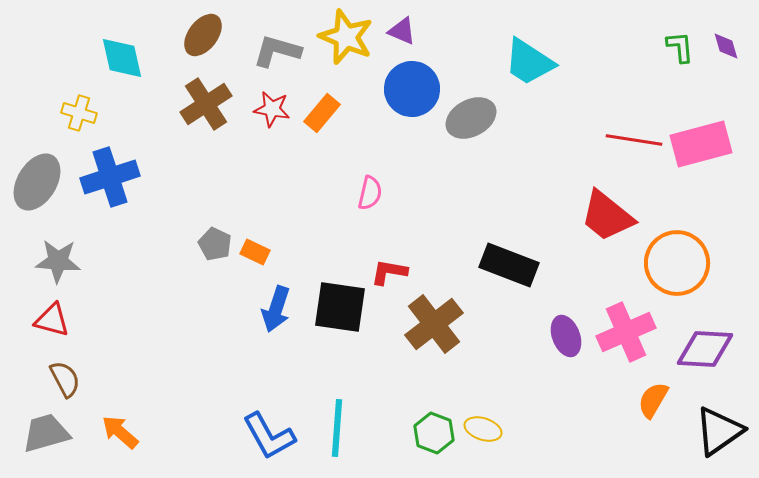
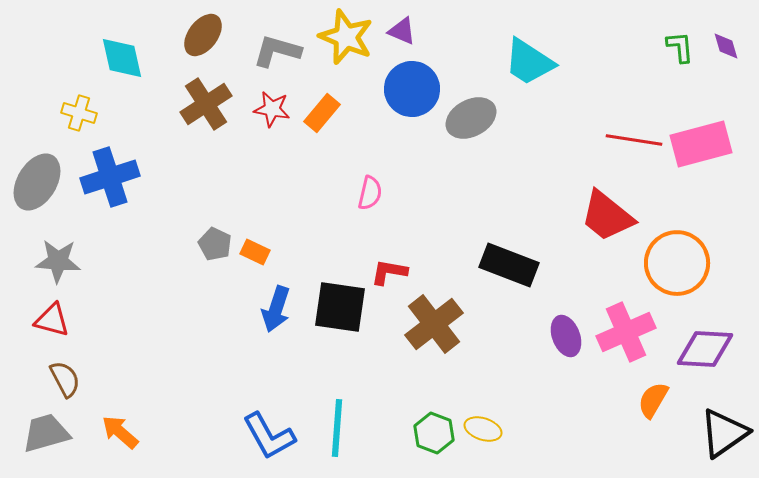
black triangle at (719, 431): moved 5 px right, 2 px down
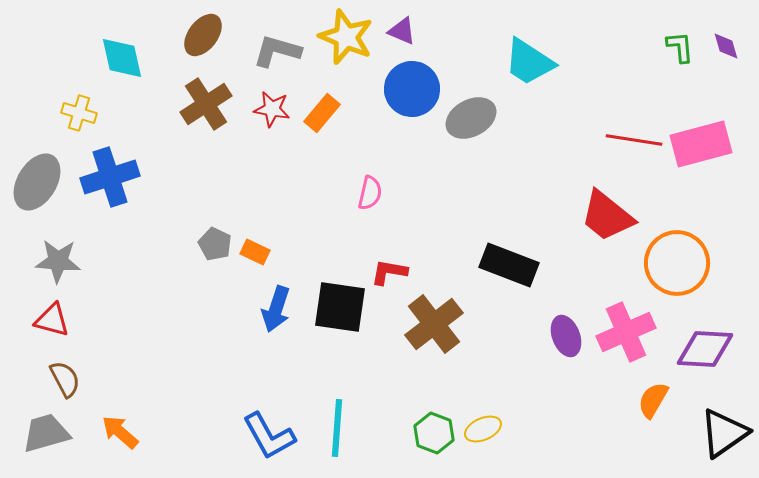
yellow ellipse at (483, 429): rotated 42 degrees counterclockwise
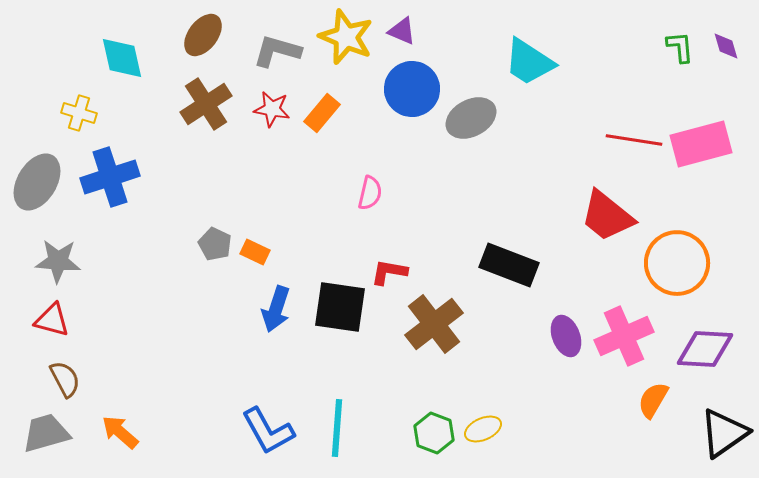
pink cross at (626, 332): moved 2 px left, 4 px down
blue L-shape at (269, 436): moved 1 px left, 5 px up
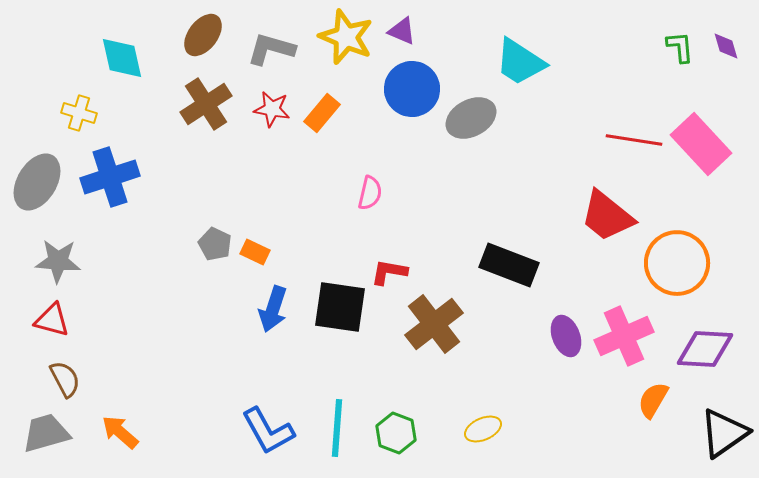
gray L-shape at (277, 51): moved 6 px left, 2 px up
cyan trapezoid at (529, 62): moved 9 px left
pink rectangle at (701, 144): rotated 62 degrees clockwise
blue arrow at (276, 309): moved 3 px left
green hexagon at (434, 433): moved 38 px left
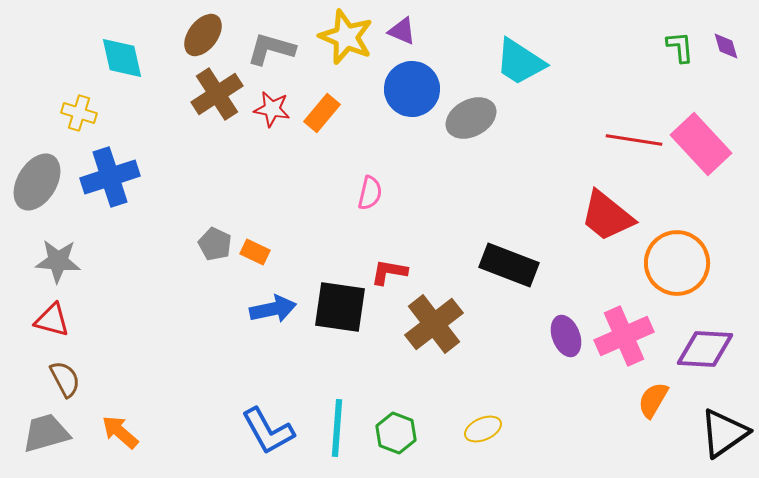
brown cross at (206, 104): moved 11 px right, 10 px up
blue arrow at (273, 309): rotated 120 degrees counterclockwise
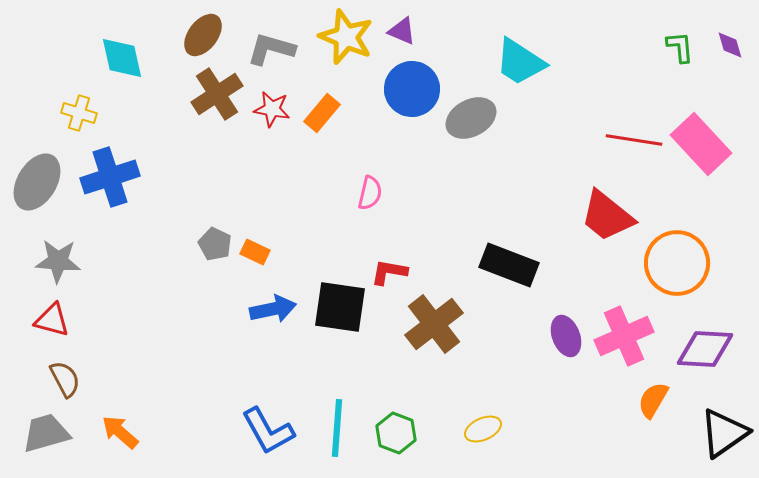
purple diamond at (726, 46): moved 4 px right, 1 px up
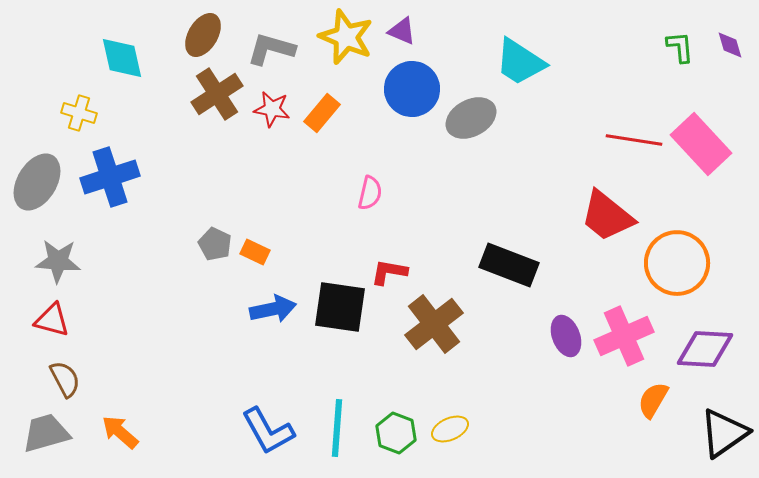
brown ellipse at (203, 35): rotated 6 degrees counterclockwise
yellow ellipse at (483, 429): moved 33 px left
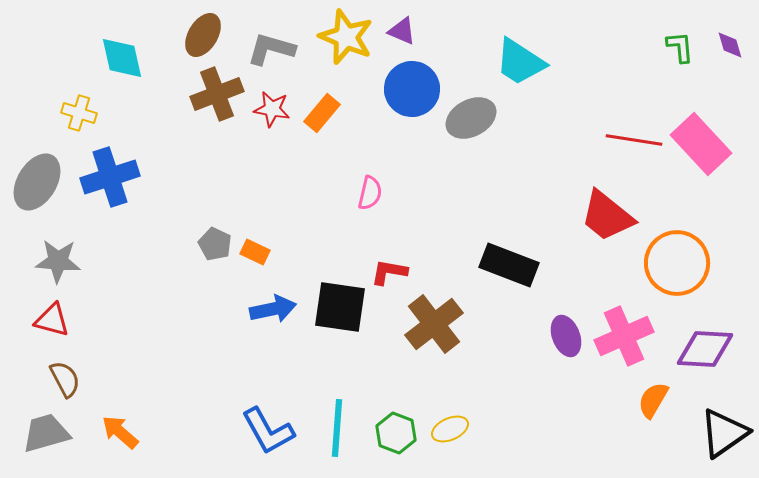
brown cross at (217, 94): rotated 12 degrees clockwise
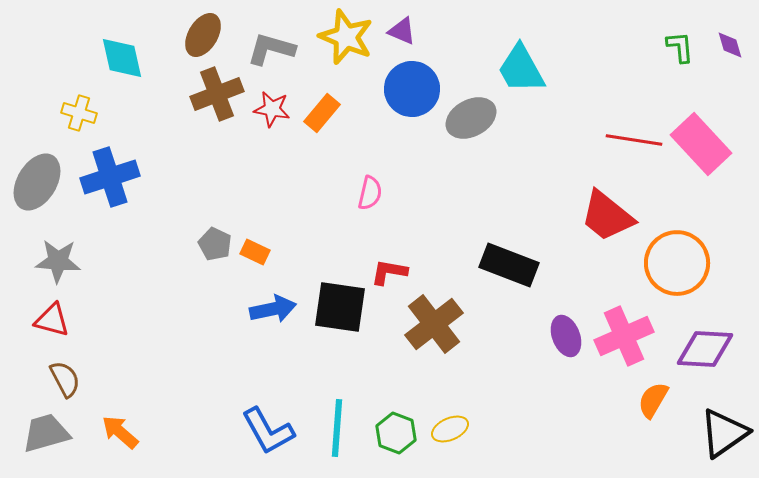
cyan trapezoid at (520, 62): moved 1 px right, 7 px down; rotated 28 degrees clockwise
